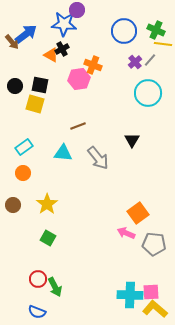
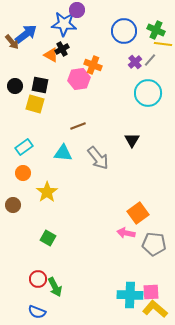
yellow star: moved 12 px up
pink arrow: rotated 12 degrees counterclockwise
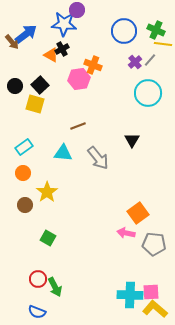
black square: rotated 36 degrees clockwise
brown circle: moved 12 px right
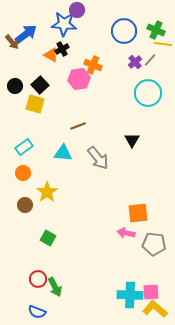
orange square: rotated 30 degrees clockwise
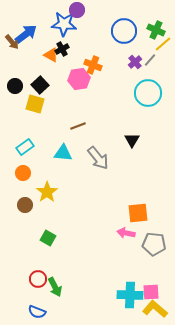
yellow line: rotated 48 degrees counterclockwise
cyan rectangle: moved 1 px right
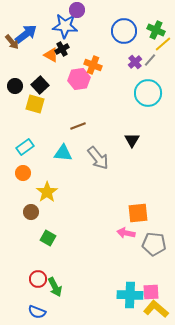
blue star: moved 1 px right, 2 px down
brown circle: moved 6 px right, 7 px down
yellow L-shape: moved 1 px right
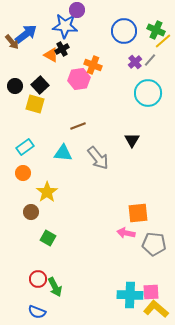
yellow line: moved 3 px up
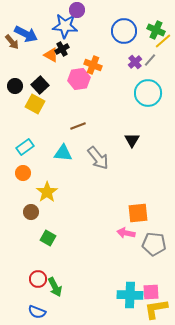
blue arrow: rotated 65 degrees clockwise
yellow square: rotated 12 degrees clockwise
yellow L-shape: rotated 50 degrees counterclockwise
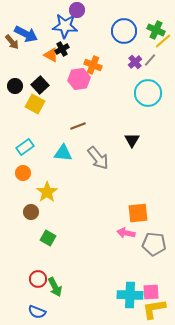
yellow L-shape: moved 2 px left
